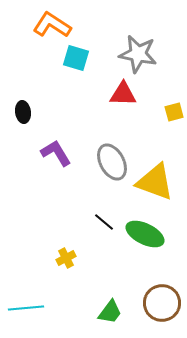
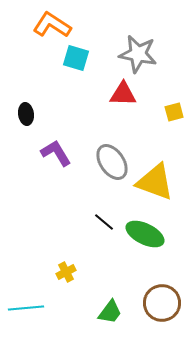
black ellipse: moved 3 px right, 2 px down
gray ellipse: rotated 6 degrees counterclockwise
yellow cross: moved 14 px down
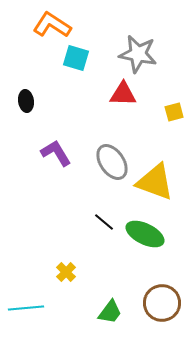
black ellipse: moved 13 px up
yellow cross: rotated 18 degrees counterclockwise
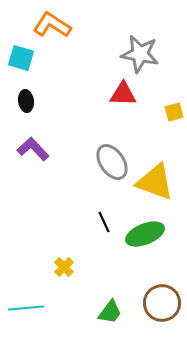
gray star: moved 2 px right
cyan square: moved 55 px left
purple L-shape: moved 23 px left, 4 px up; rotated 12 degrees counterclockwise
black line: rotated 25 degrees clockwise
green ellipse: rotated 48 degrees counterclockwise
yellow cross: moved 2 px left, 5 px up
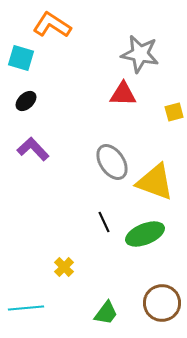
black ellipse: rotated 55 degrees clockwise
green trapezoid: moved 4 px left, 1 px down
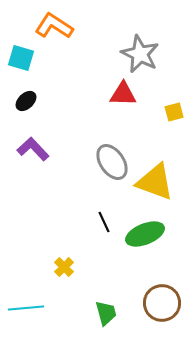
orange L-shape: moved 2 px right, 1 px down
gray star: rotated 15 degrees clockwise
green trapezoid: rotated 52 degrees counterclockwise
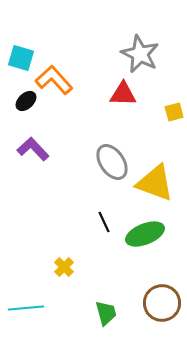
orange L-shape: moved 54 px down; rotated 15 degrees clockwise
yellow triangle: moved 1 px down
